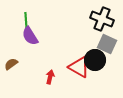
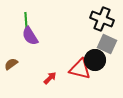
red triangle: moved 1 px right, 2 px down; rotated 15 degrees counterclockwise
red arrow: moved 1 px down; rotated 32 degrees clockwise
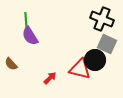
brown semicircle: rotated 96 degrees counterclockwise
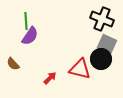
purple semicircle: rotated 114 degrees counterclockwise
black circle: moved 6 px right, 1 px up
brown semicircle: moved 2 px right
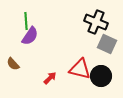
black cross: moved 6 px left, 3 px down
black circle: moved 17 px down
